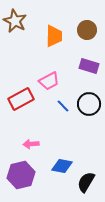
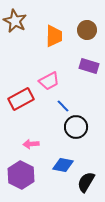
black circle: moved 13 px left, 23 px down
blue diamond: moved 1 px right, 1 px up
purple hexagon: rotated 20 degrees counterclockwise
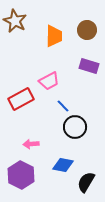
black circle: moved 1 px left
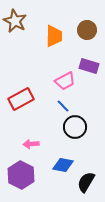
pink trapezoid: moved 16 px right
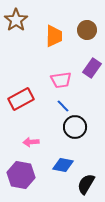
brown star: moved 1 px right, 1 px up; rotated 10 degrees clockwise
purple rectangle: moved 3 px right, 2 px down; rotated 72 degrees counterclockwise
pink trapezoid: moved 4 px left, 1 px up; rotated 20 degrees clockwise
pink arrow: moved 2 px up
purple hexagon: rotated 16 degrees counterclockwise
black semicircle: moved 2 px down
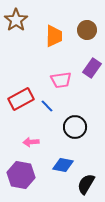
blue line: moved 16 px left
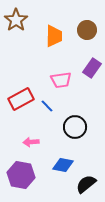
black semicircle: rotated 20 degrees clockwise
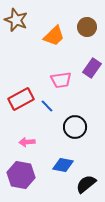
brown star: rotated 15 degrees counterclockwise
brown circle: moved 3 px up
orange trapezoid: rotated 45 degrees clockwise
pink arrow: moved 4 px left
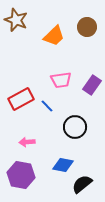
purple rectangle: moved 17 px down
black semicircle: moved 4 px left
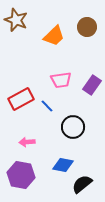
black circle: moved 2 px left
